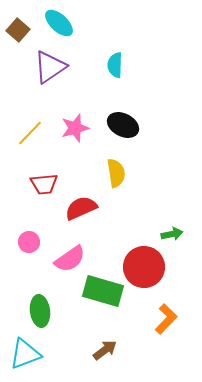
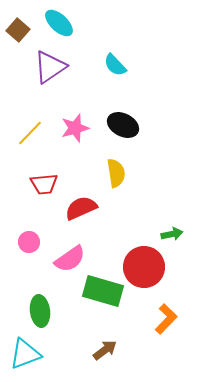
cyan semicircle: rotated 45 degrees counterclockwise
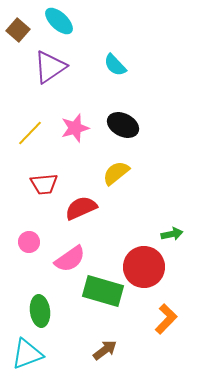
cyan ellipse: moved 2 px up
yellow semicircle: rotated 120 degrees counterclockwise
cyan triangle: moved 2 px right
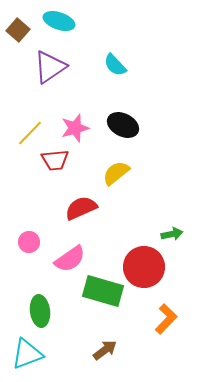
cyan ellipse: rotated 24 degrees counterclockwise
red trapezoid: moved 11 px right, 24 px up
